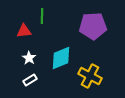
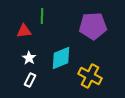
white rectangle: rotated 32 degrees counterclockwise
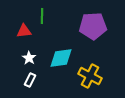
cyan diamond: rotated 15 degrees clockwise
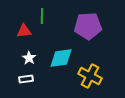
purple pentagon: moved 5 px left
white rectangle: moved 4 px left, 1 px up; rotated 56 degrees clockwise
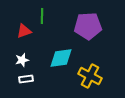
red triangle: rotated 14 degrees counterclockwise
white star: moved 7 px left, 2 px down; rotated 24 degrees clockwise
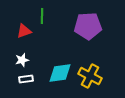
cyan diamond: moved 1 px left, 15 px down
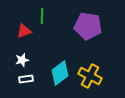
purple pentagon: rotated 12 degrees clockwise
cyan diamond: rotated 30 degrees counterclockwise
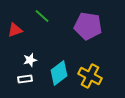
green line: rotated 49 degrees counterclockwise
red triangle: moved 9 px left, 1 px up
white star: moved 8 px right
cyan diamond: moved 1 px left
white rectangle: moved 1 px left
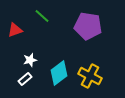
white rectangle: rotated 32 degrees counterclockwise
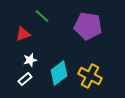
red triangle: moved 8 px right, 4 px down
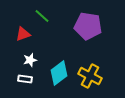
white rectangle: rotated 48 degrees clockwise
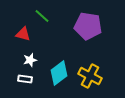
red triangle: rotated 35 degrees clockwise
